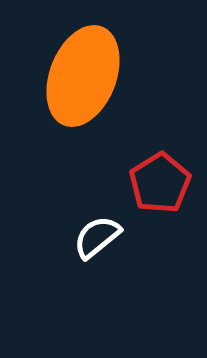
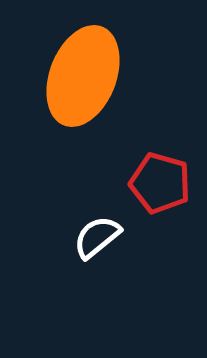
red pentagon: rotated 24 degrees counterclockwise
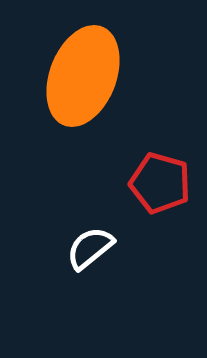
white semicircle: moved 7 px left, 11 px down
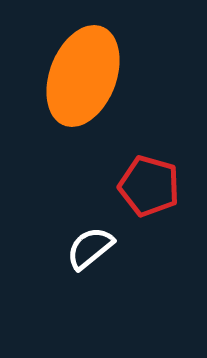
red pentagon: moved 11 px left, 3 px down
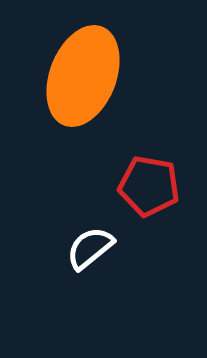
red pentagon: rotated 6 degrees counterclockwise
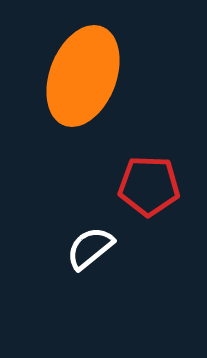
red pentagon: rotated 8 degrees counterclockwise
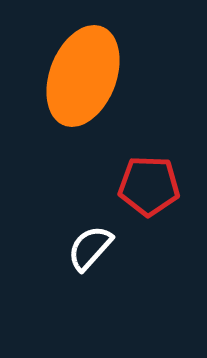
white semicircle: rotated 9 degrees counterclockwise
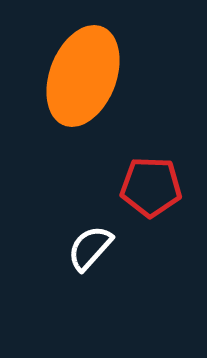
red pentagon: moved 2 px right, 1 px down
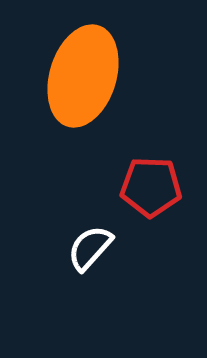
orange ellipse: rotated 4 degrees counterclockwise
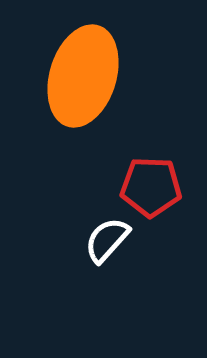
white semicircle: moved 17 px right, 8 px up
